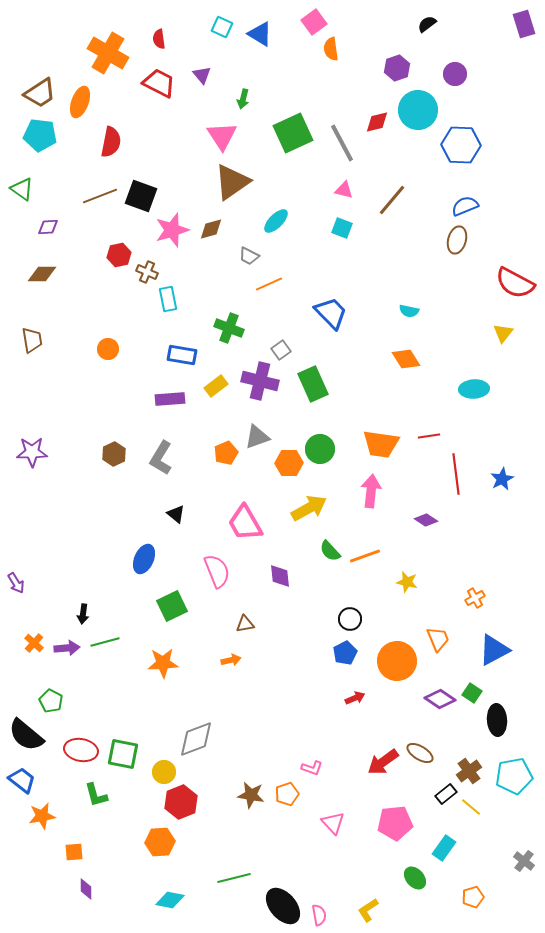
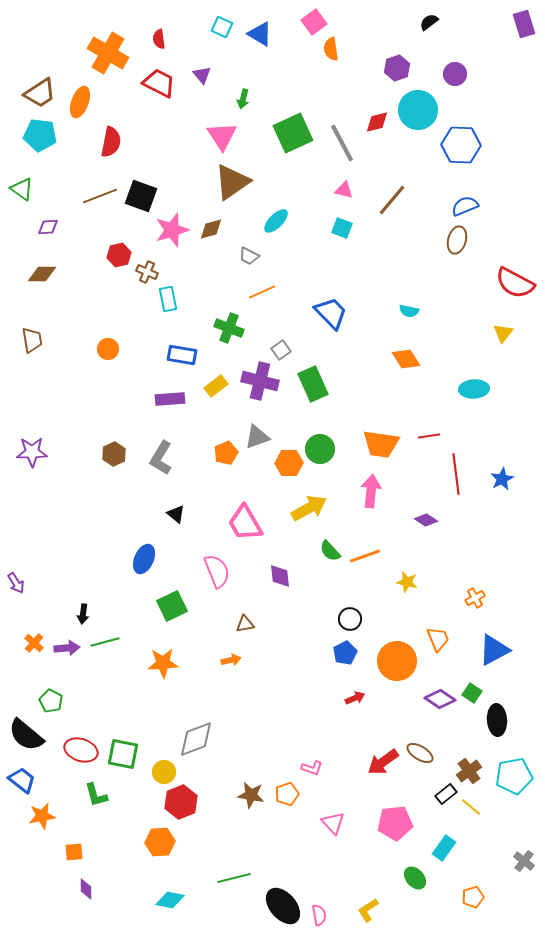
black semicircle at (427, 24): moved 2 px right, 2 px up
orange line at (269, 284): moved 7 px left, 8 px down
red ellipse at (81, 750): rotated 8 degrees clockwise
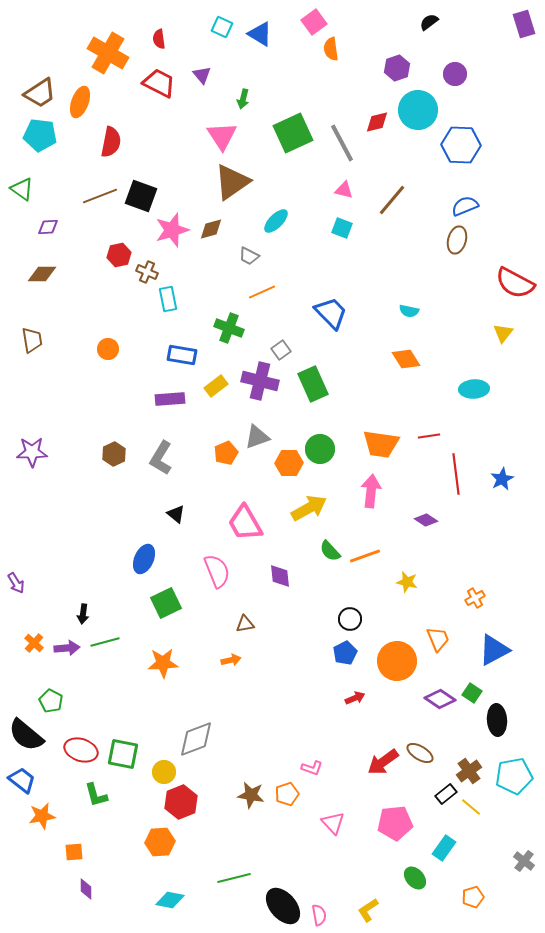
green square at (172, 606): moved 6 px left, 3 px up
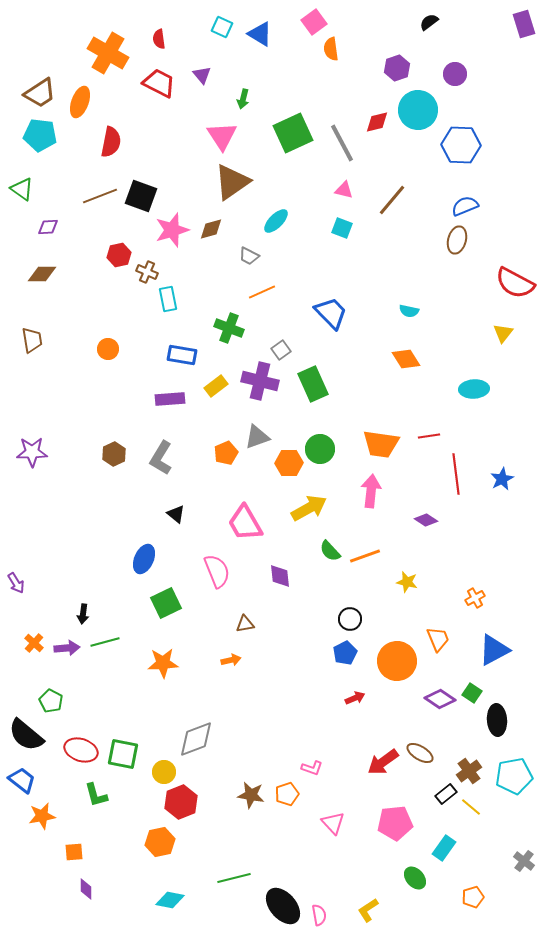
orange hexagon at (160, 842): rotated 8 degrees counterclockwise
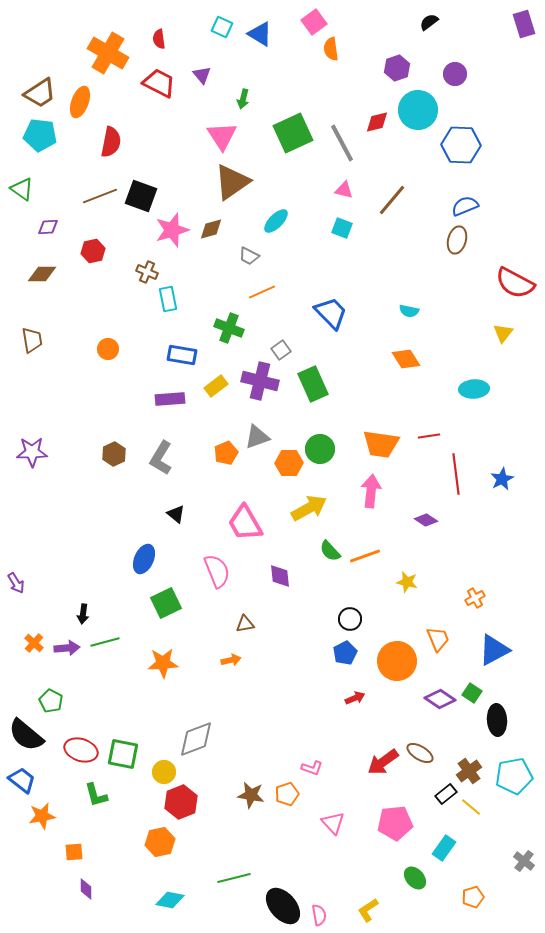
red hexagon at (119, 255): moved 26 px left, 4 px up
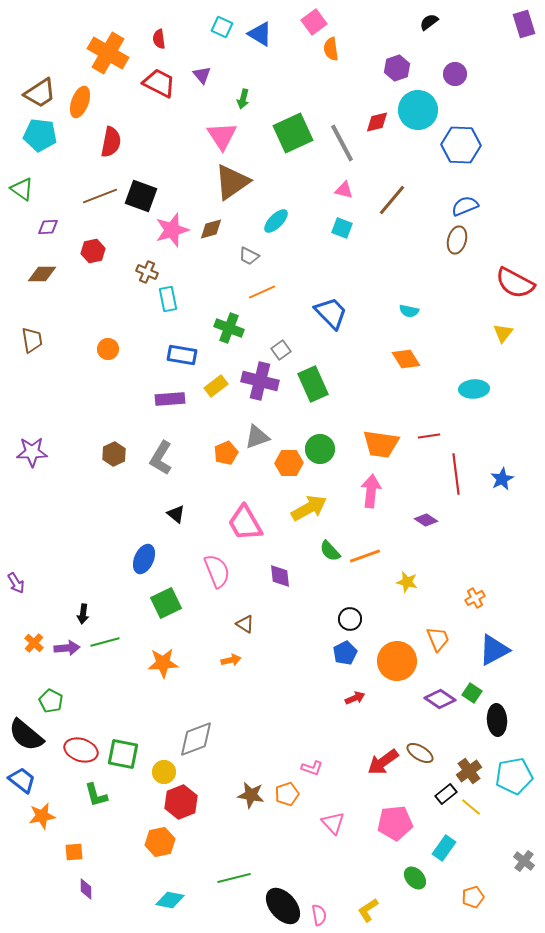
brown triangle at (245, 624): rotated 42 degrees clockwise
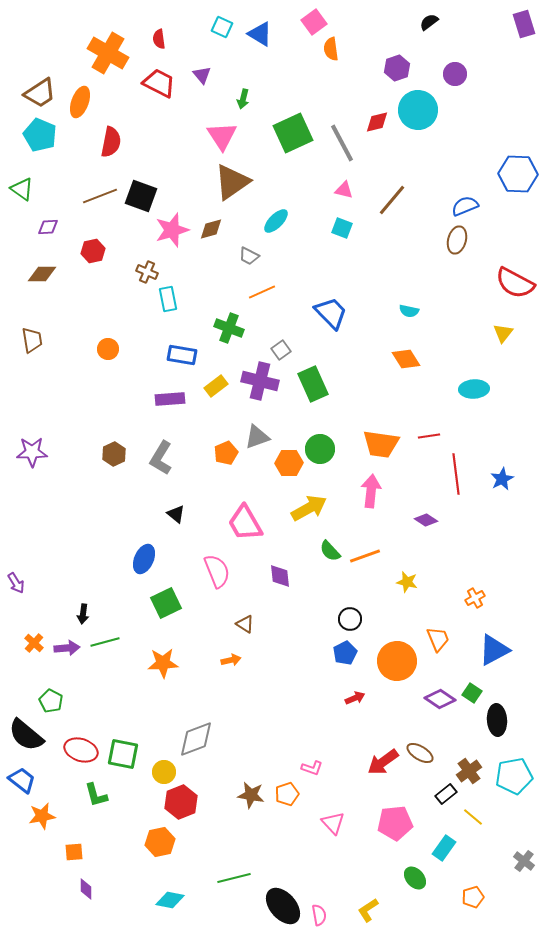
cyan pentagon at (40, 135): rotated 16 degrees clockwise
blue hexagon at (461, 145): moved 57 px right, 29 px down
yellow line at (471, 807): moved 2 px right, 10 px down
